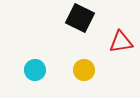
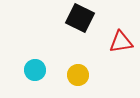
yellow circle: moved 6 px left, 5 px down
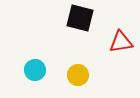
black square: rotated 12 degrees counterclockwise
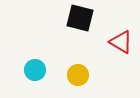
red triangle: rotated 40 degrees clockwise
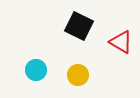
black square: moved 1 px left, 8 px down; rotated 12 degrees clockwise
cyan circle: moved 1 px right
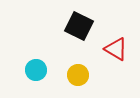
red triangle: moved 5 px left, 7 px down
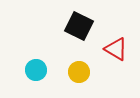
yellow circle: moved 1 px right, 3 px up
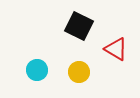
cyan circle: moved 1 px right
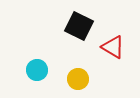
red triangle: moved 3 px left, 2 px up
yellow circle: moved 1 px left, 7 px down
